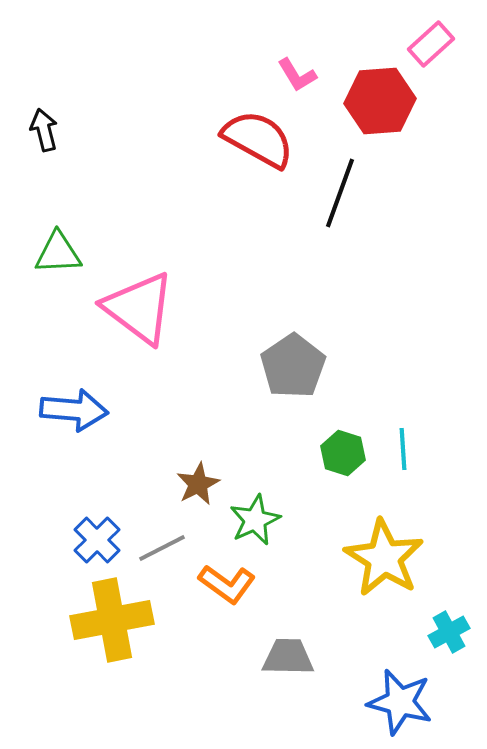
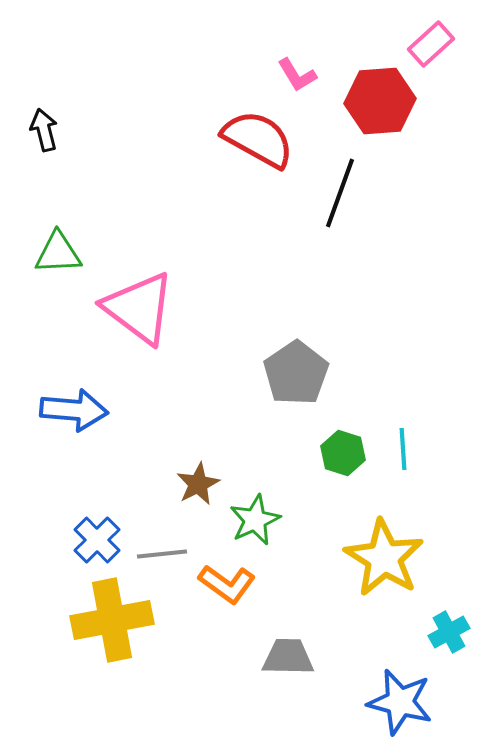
gray pentagon: moved 3 px right, 7 px down
gray line: moved 6 px down; rotated 21 degrees clockwise
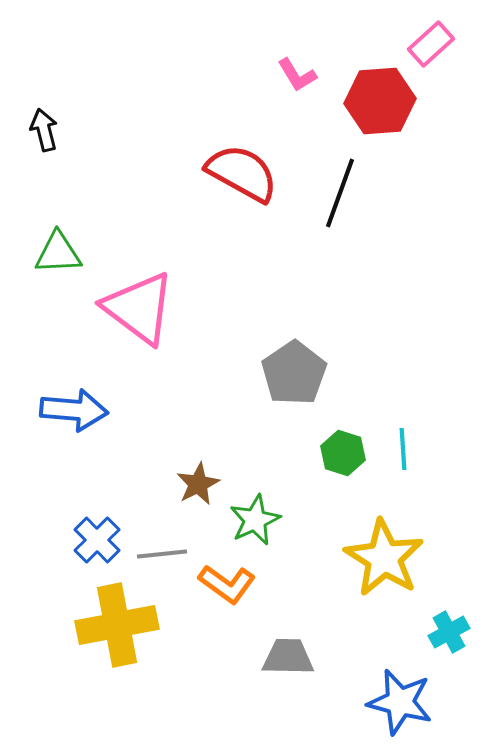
red semicircle: moved 16 px left, 34 px down
gray pentagon: moved 2 px left
yellow cross: moved 5 px right, 5 px down
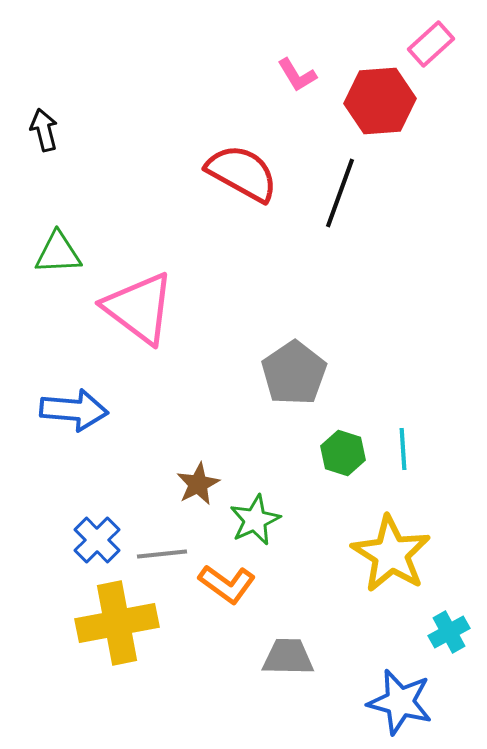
yellow star: moved 7 px right, 4 px up
yellow cross: moved 2 px up
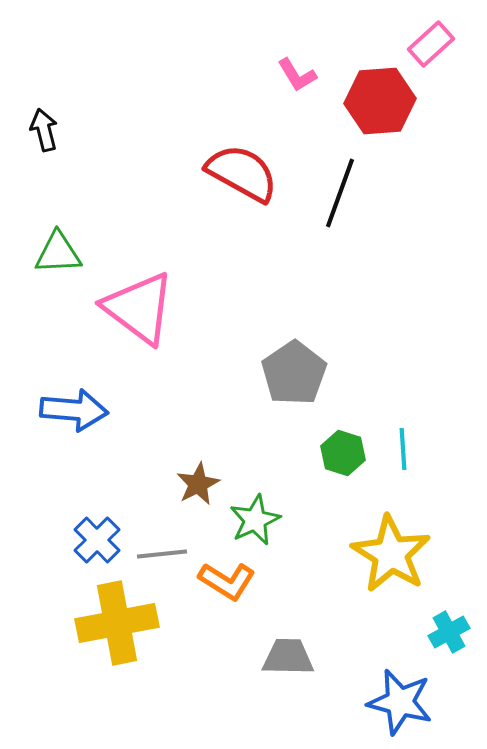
orange L-shape: moved 3 px up; rotated 4 degrees counterclockwise
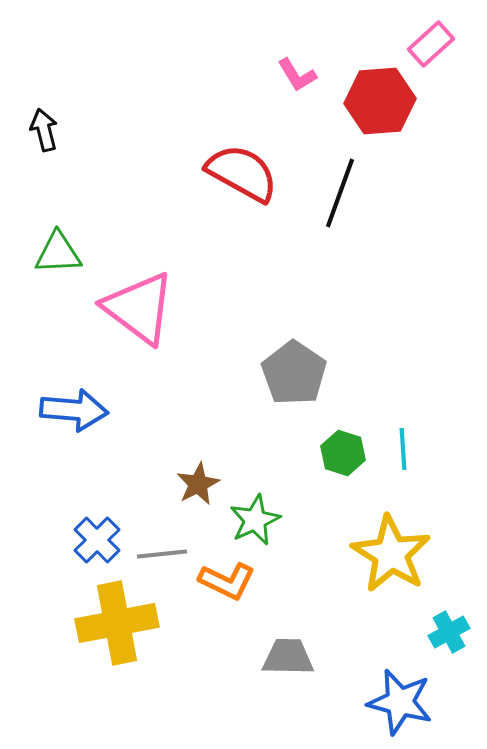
gray pentagon: rotated 4 degrees counterclockwise
orange L-shape: rotated 6 degrees counterclockwise
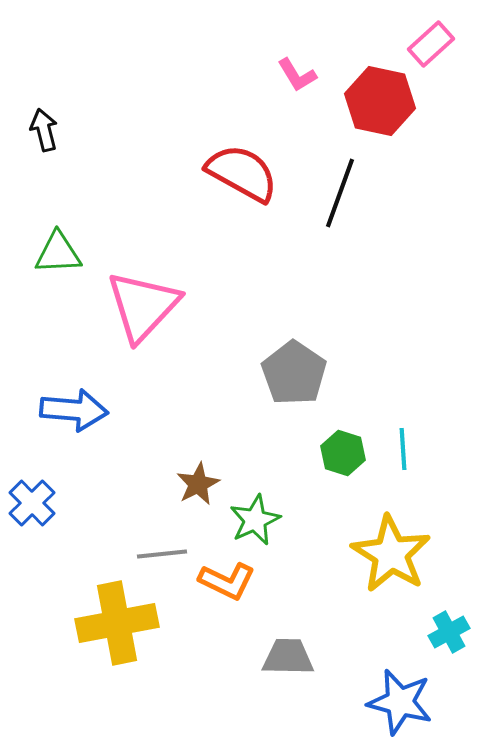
red hexagon: rotated 16 degrees clockwise
pink triangle: moved 4 px right, 2 px up; rotated 36 degrees clockwise
blue cross: moved 65 px left, 37 px up
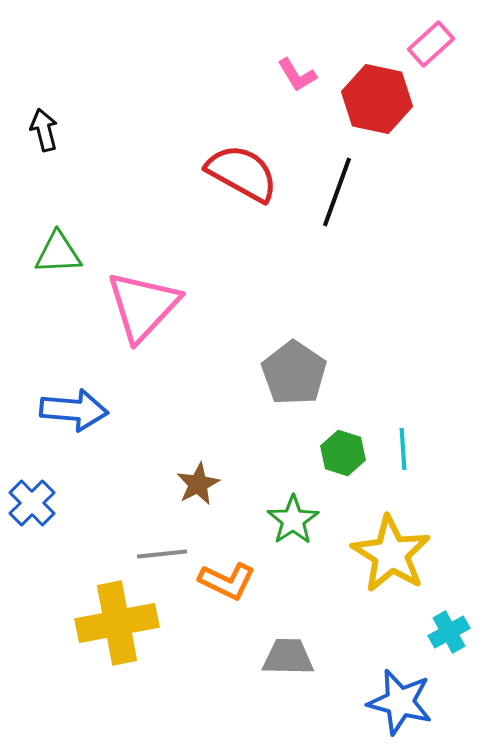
red hexagon: moved 3 px left, 2 px up
black line: moved 3 px left, 1 px up
green star: moved 38 px right; rotated 9 degrees counterclockwise
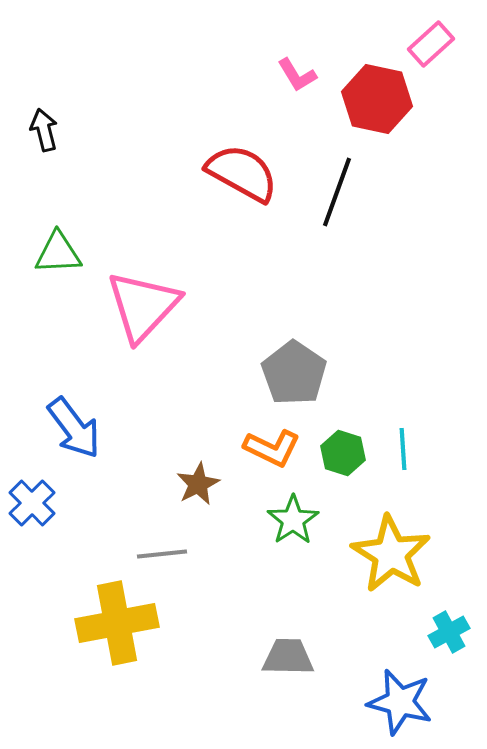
blue arrow: moved 18 px down; rotated 48 degrees clockwise
orange L-shape: moved 45 px right, 133 px up
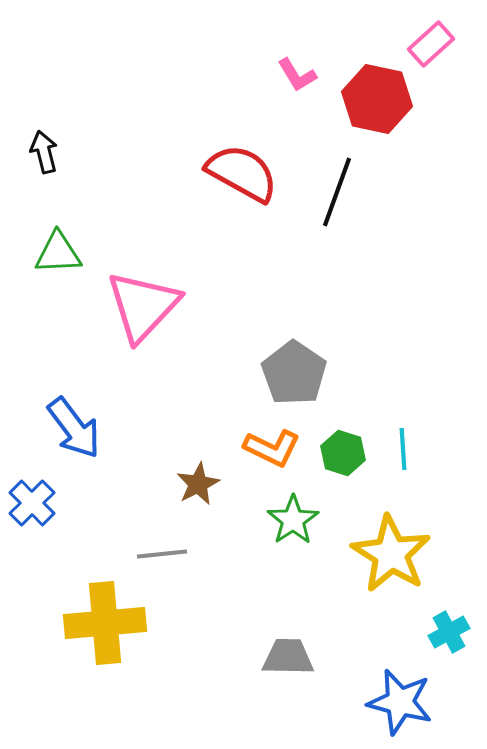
black arrow: moved 22 px down
yellow cross: moved 12 px left; rotated 6 degrees clockwise
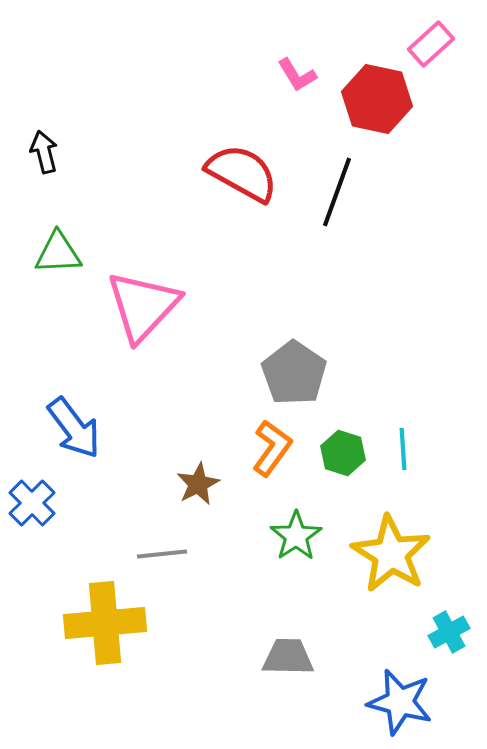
orange L-shape: rotated 80 degrees counterclockwise
green star: moved 3 px right, 16 px down
